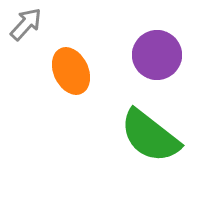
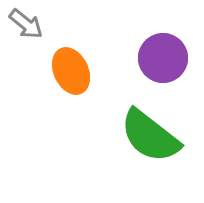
gray arrow: rotated 87 degrees clockwise
purple circle: moved 6 px right, 3 px down
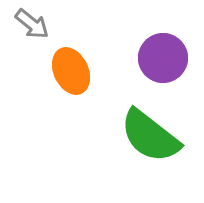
gray arrow: moved 6 px right
